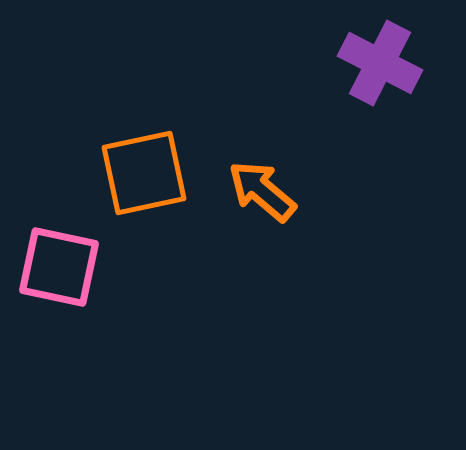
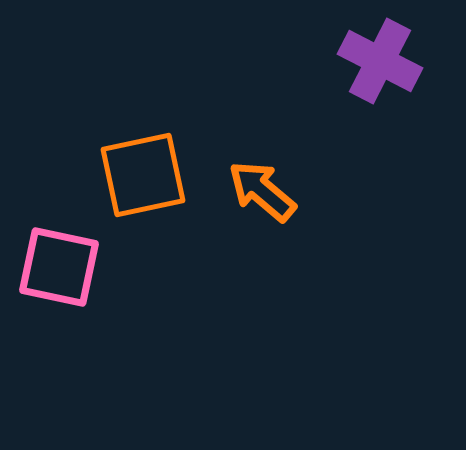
purple cross: moved 2 px up
orange square: moved 1 px left, 2 px down
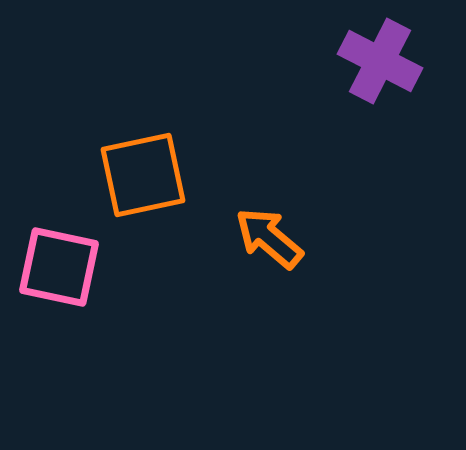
orange arrow: moved 7 px right, 47 px down
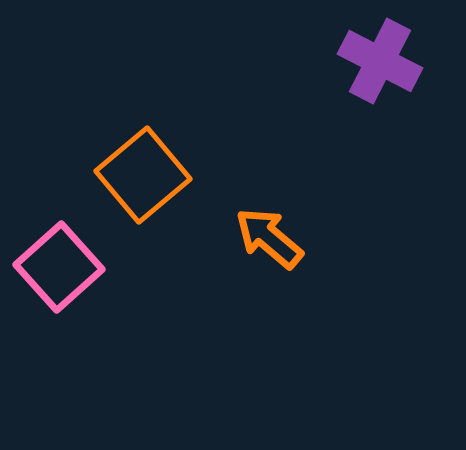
orange square: rotated 28 degrees counterclockwise
pink square: rotated 36 degrees clockwise
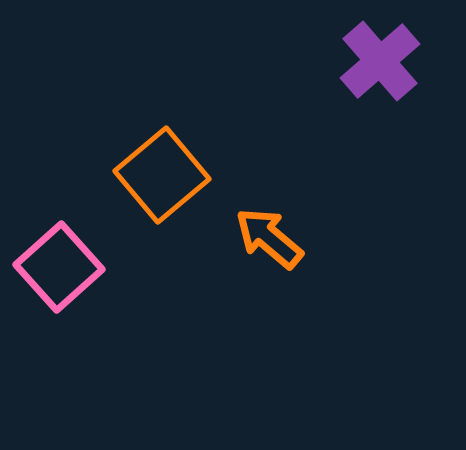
purple cross: rotated 22 degrees clockwise
orange square: moved 19 px right
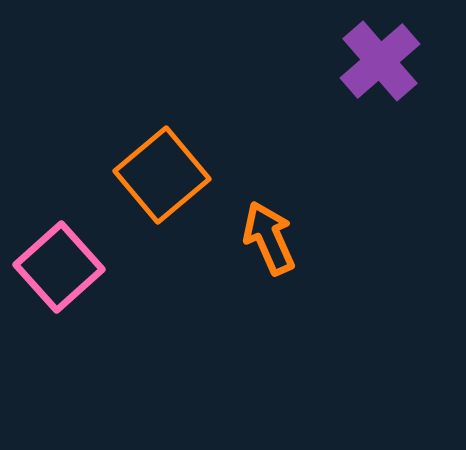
orange arrow: rotated 26 degrees clockwise
